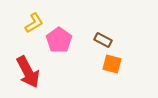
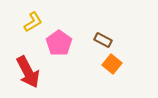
yellow L-shape: moved 1 px left, 1 px up
pink pentagon: moved 3 px down
orange square: rotated 24 degrees clockwise
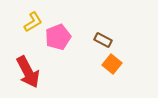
pink pentagon: moved 1 px left, 6 px up; rotated 15 degrees clockwise
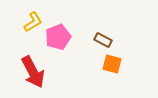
orange square: rotated 24 degrees counterclockwise
red arrow: moved 5 px right
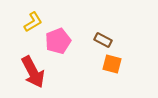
pink pentagon: moved 4 px down
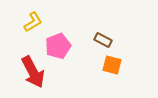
pink pentagon: moved 5 px down
orange square: moved 1 px down
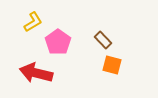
brown rectangle: rotated 18 degrees clockwise
pink pentagon: moved 4 px up; rotated 15 degrees counterclockwise
red arrow: moved 3 px right, 1 px down; rotated 132 degrees clockwise
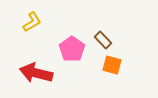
yellow L-shape: moved 1 px left
pink pentagon: moved 14 px right, 7 px down
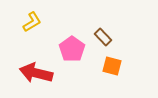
brown rectangle: moved 3 px up
orange square: moved 1 px down
